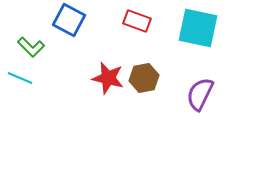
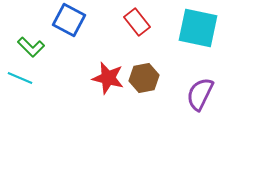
red rectangle: moved 1 px down; rotated 32 degrees clockwise
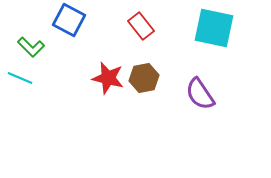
red rectangle: moved 4 px right, 4 px down
cyan square: moved 16 px right
purple semicircle: rotated 60 degrees counterclockwise
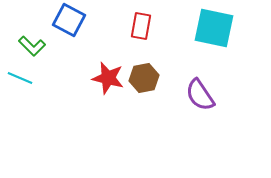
red rectangle: rotated 48 degrees clockwise
green L-shape: moved 1 px right, 1 px up
purple semicircle: moved 1 px down
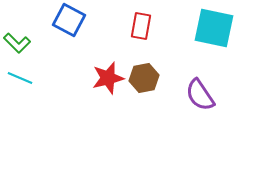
green L-shape: moved 15 px left, 3 px up
red star: rotated 28 degrees counterclockwise
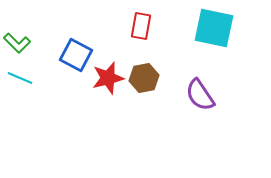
blue square: moved 7 px right, 35 px down
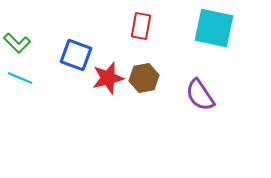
blue square: rotated 8 degrees counterclockwise
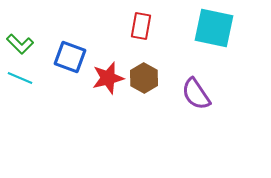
green L-shape: moved 3 px right, 1 px down
blue square: moved 6 px left, 2 px down
brown hexagon: rotated 20 degrees counterclockwise
purple semicircle: moved 4 px left, 1 px up
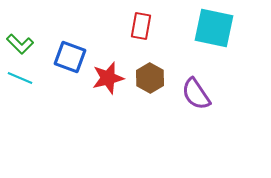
brown hexagon: moved 6 px right
